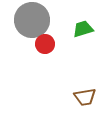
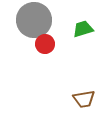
gray circle: moved 2 px right
brown trapezoid: moved 1 px left, 2 px down
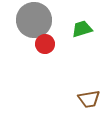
green trapezoid: moved 1 px left
brown trapezoid: moved 5 px right
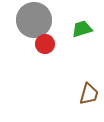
brown trapezoid: moved 5 px up; rotated 65 degrees counterclockwise
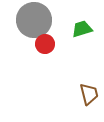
brown trapezoid: rotated 30 degrees counterclockwise
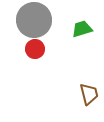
red circle: moved 10 px left, 5 px down
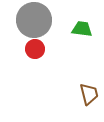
green trapezoid: rotated 25 degrees clockwise
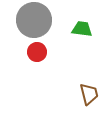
red circle: moved 2 px right, 3 px down
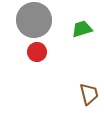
green trapezoid: rotated 25 degrees counterclockwise
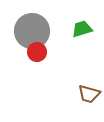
gray circle: moved 2 px left, 11 px down
brown trapezoid: rotated 120 degrees clockwise
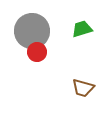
brown trapezoid: moved 6 px left, 6 px up
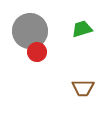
gray circle: moved 2 px left
brown trapezoid: rotated 15 degrees counterclockwise
